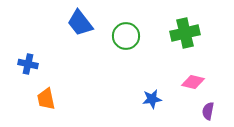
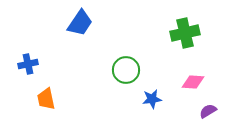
blue trapezoid: rotated 108 degrees counterclockwise
green circle: moved 34 px down
blue cross: rotated 24 degrees counterclockwise
pink diamond: rotated 10 degrees counterclockwise
purple semicircle: rotated 48 degrees clockwise
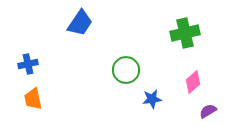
pink diamond: rotated 45 degrees counterclockwise
orange trapezoid: moved 13 px left
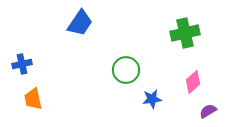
blue cross: moved 6 px left
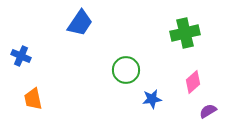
blue cross: moved 1 px left, 8 px up; rotated 36 degrees clockwise
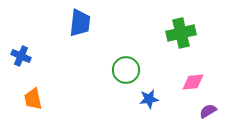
blue trapezoid: rotated 28 degrees counterclockwise
green cross: moved 4 px left
pink diamond: rotated 35 degrees clockwise
blue star: moved 3 px left
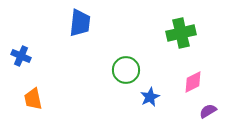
pink diamond: rotated 20 degrees counterclockwise
blue star: moved 1 px right, 2 px up; rotated 18 degrees counterclockwise
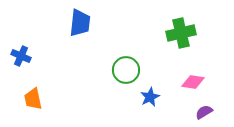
pink diamond: rotated 35 degrees clockwise
purple semicircle: moved 4 px left, 1 px down
